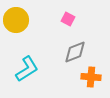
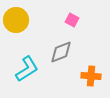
pink square: moved 4 px right, 1 px down
gray diamond: moved 14 px left
orange cross: moved 1 px up
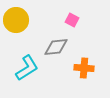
gray diamond: moved 5 px left, 5 px up; rotated 15 degrees clockwise
cyan L-shape: moved 1 px up
orange cross: moved 7 px left, 8 px up
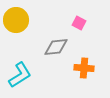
pink square: moved 7 px right, 3 px down
cyan L-shape: moved 7 px left, 7 px down
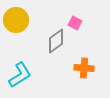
pink square: moved 4 px left
gray diamond: moved 6 px up; rotated 30 degrees counterclockwise
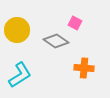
yellow circle: moved 1 px right, 10 px down
gray diamond: rotated 70 degrees clockwise
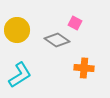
gray diamond: moved 1 px right, 1 px up
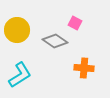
gray diamond: moved 2 px left, 1 px down
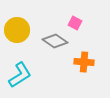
orange cross: moved 6 px up
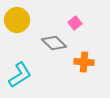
pink square: rotated 24 degrees clockwise
yellow circle: moved 10 px up
gray diamond: moved 1 px left, 2 px down; rotated 10 degrees clockwise
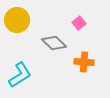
pink square: moved 4 px right
